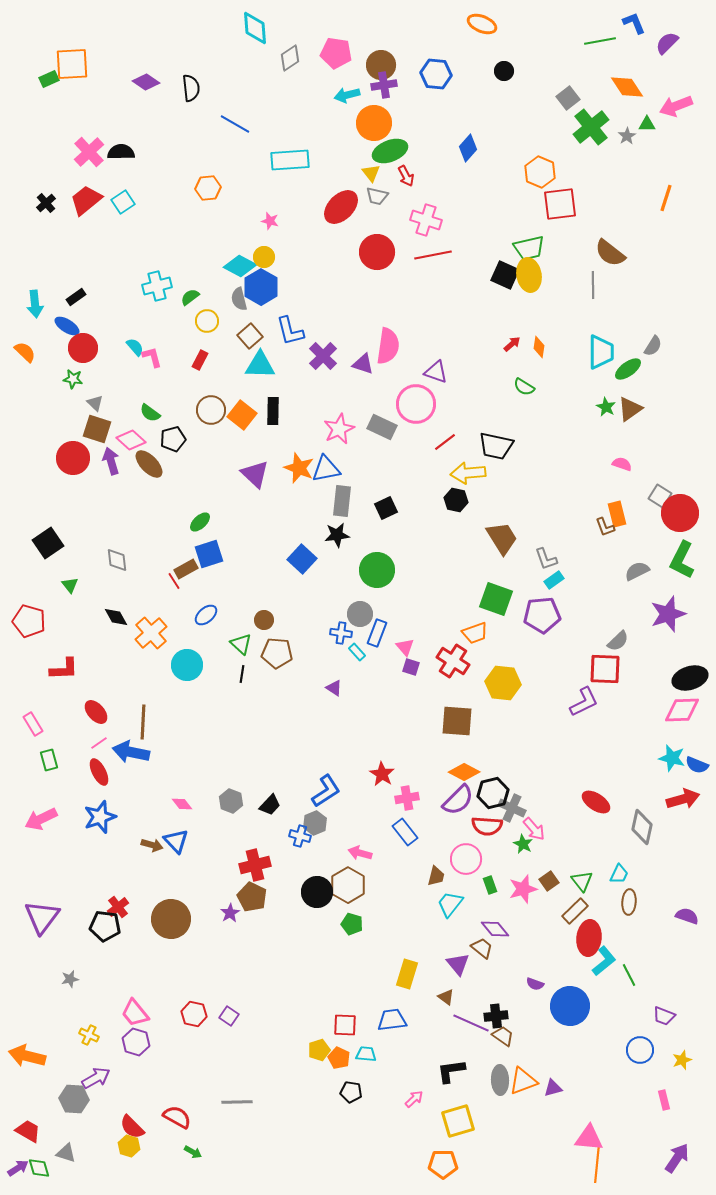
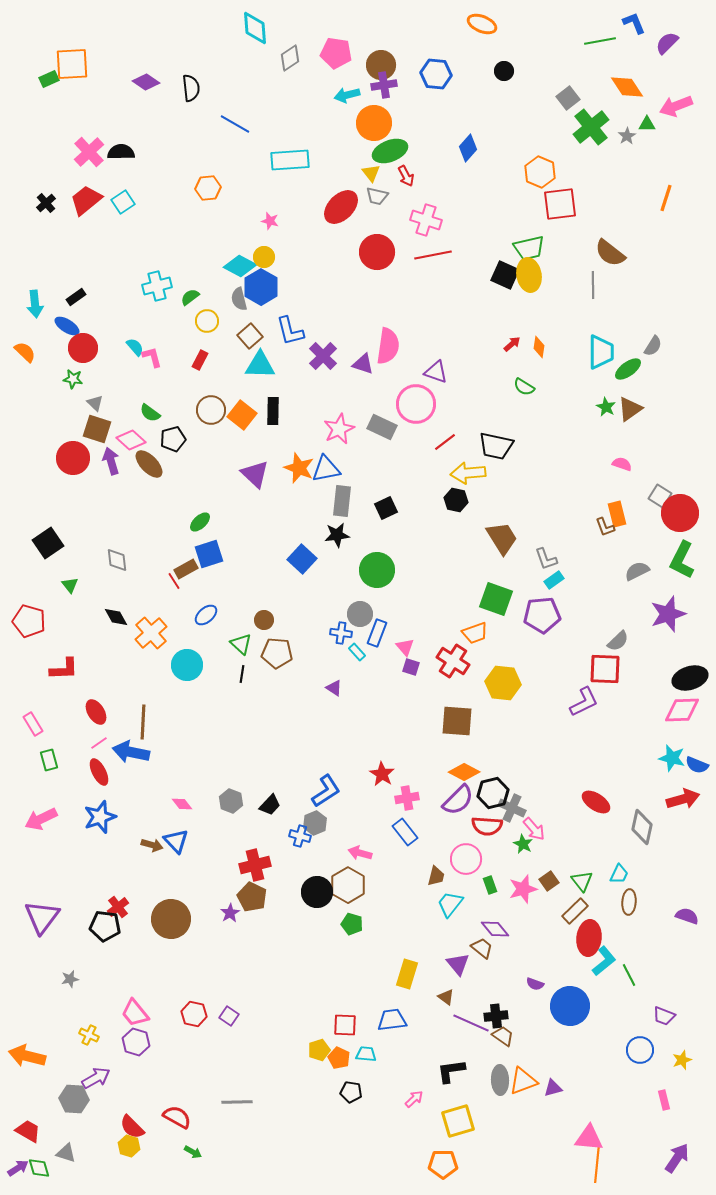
red ellipse at (96, 712): rotated 10 degrees clockwise
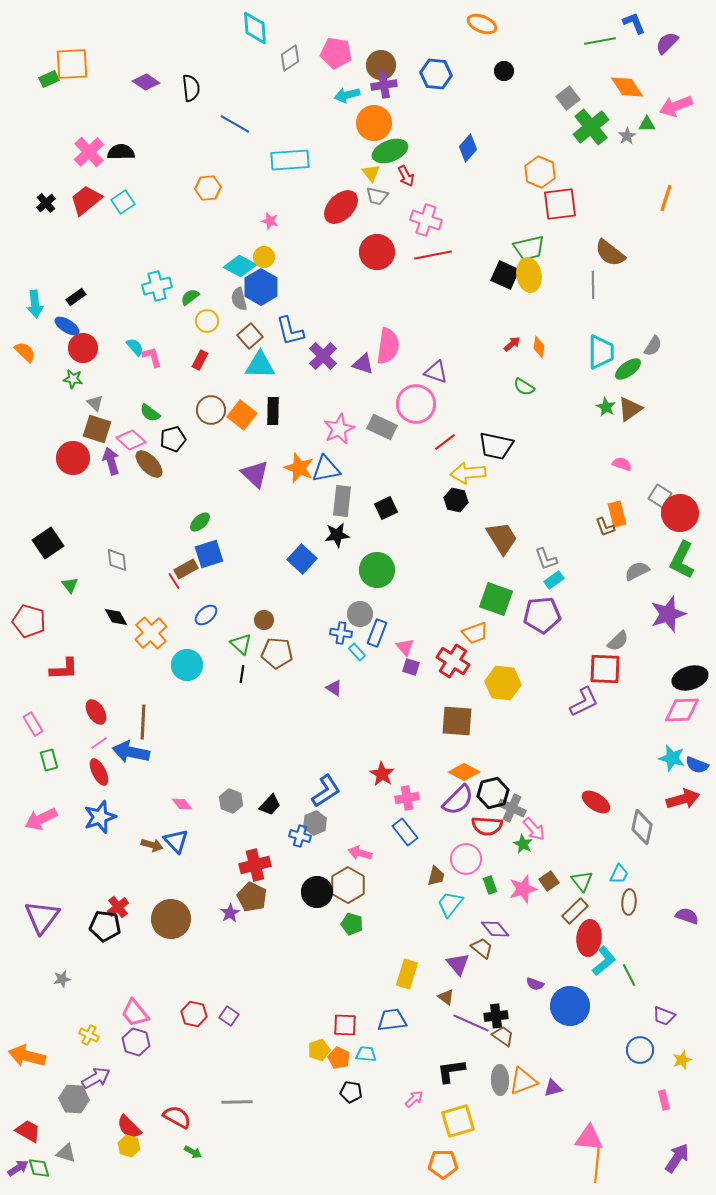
gray star at (70, 979): moved 8 px left
red semicircle at (132, 1127): moved 3 px left
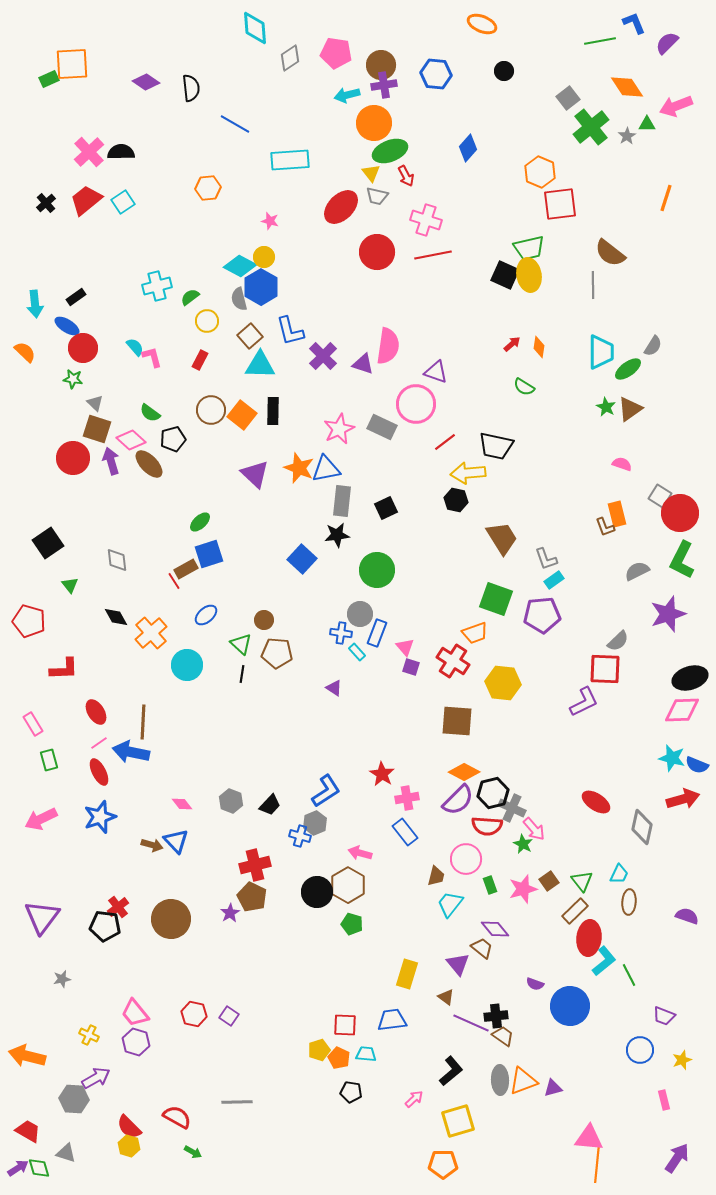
black L-shape at (451, 1071): rotated 148 degrees clockwise
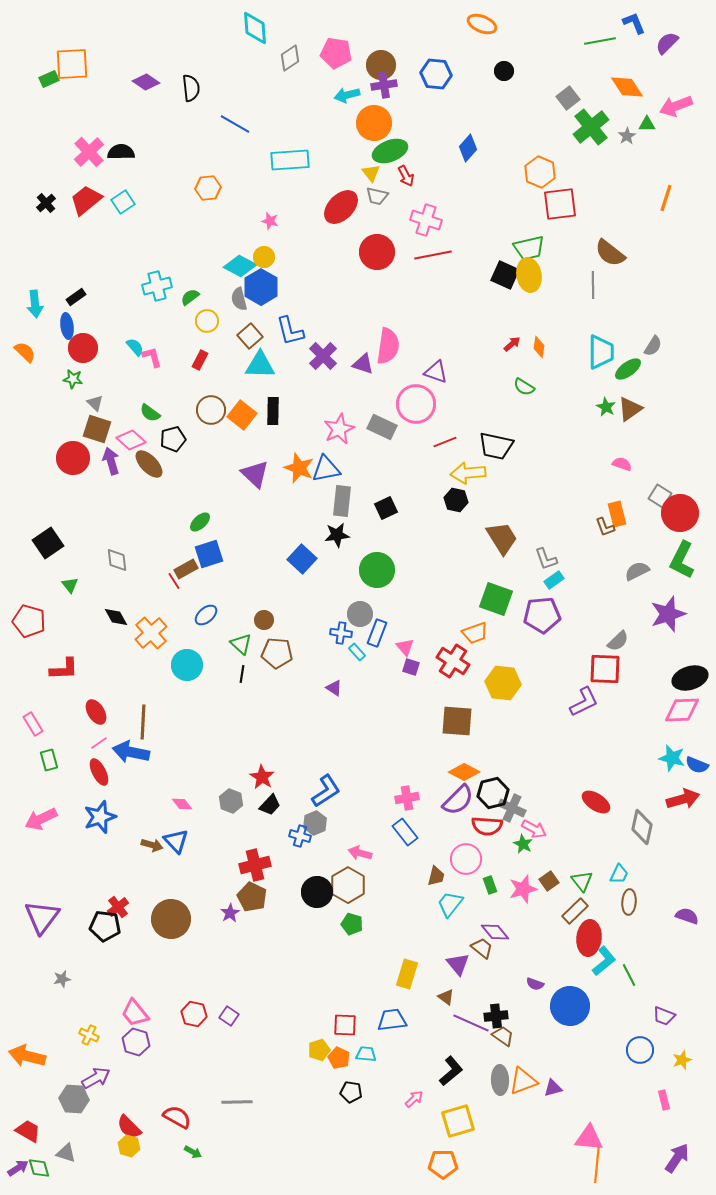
blue ellipse at (67, 326): rotated 50 degrees clockwise
red line at (445, 442): rotated 15 degrees clockwise
red star at (382, 774): moved 120 px left, 3 px down
pink arrow at (534, 829): rotated 20 degrees counterclockwise
purple diamond at (495, 929): moved 3 px down
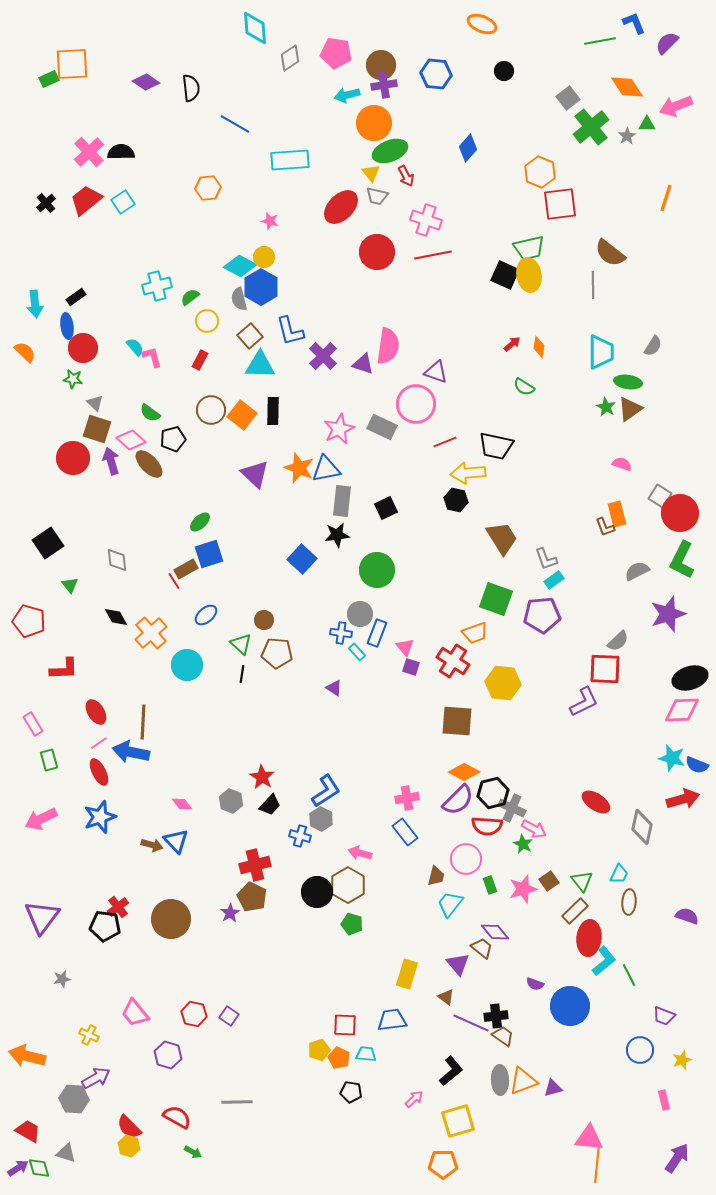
green ellipse at (628, 369): moved 13 px down; rotated 44 degrees clockwise
gray hexagon at (315, 823): moved 6 px right, 4 px up; rotated 10 degrees counterclockwise
purple hexagon at (136, 1042): moved 32 px right, 13 px down
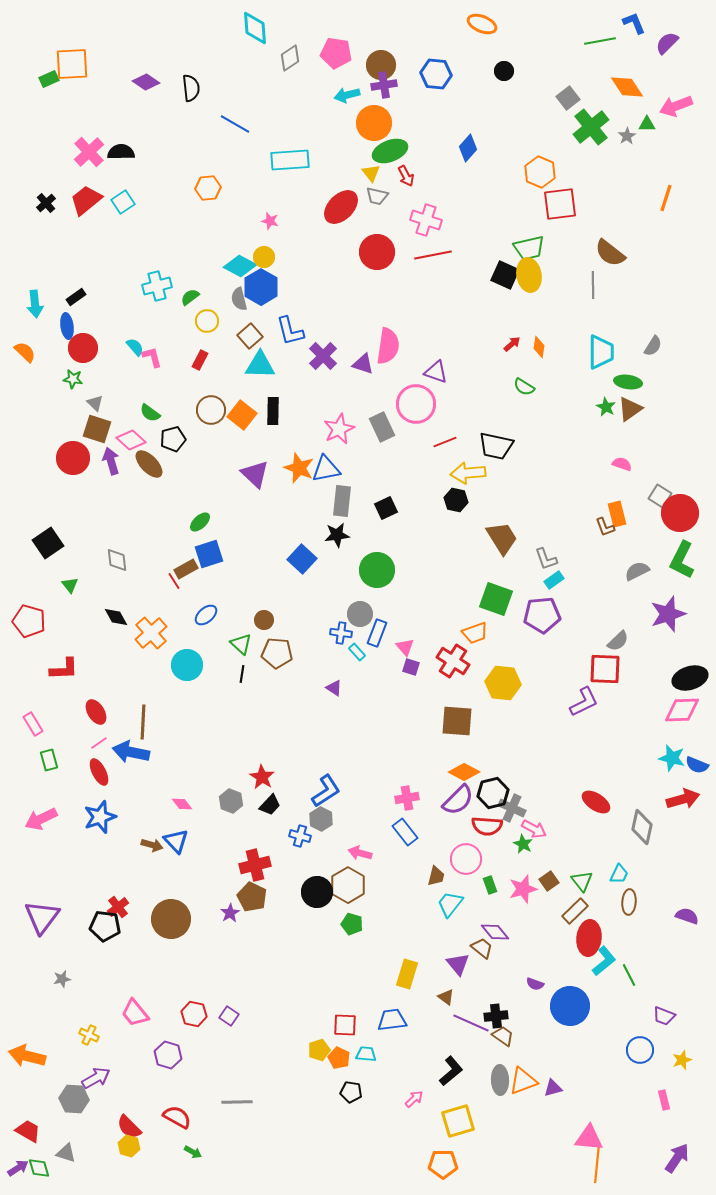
gray rectangle at (382, 427): rotated 40 degrees clockwise
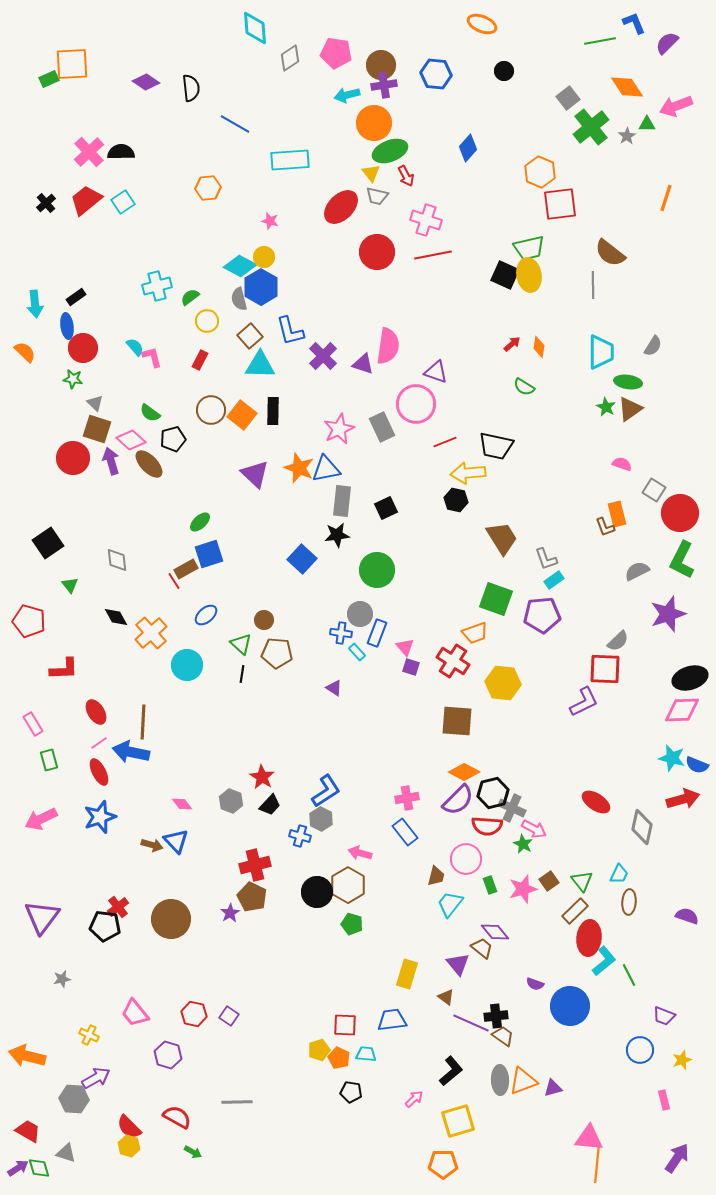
gray square at (660, 496): moved 6 px left, 6 px up
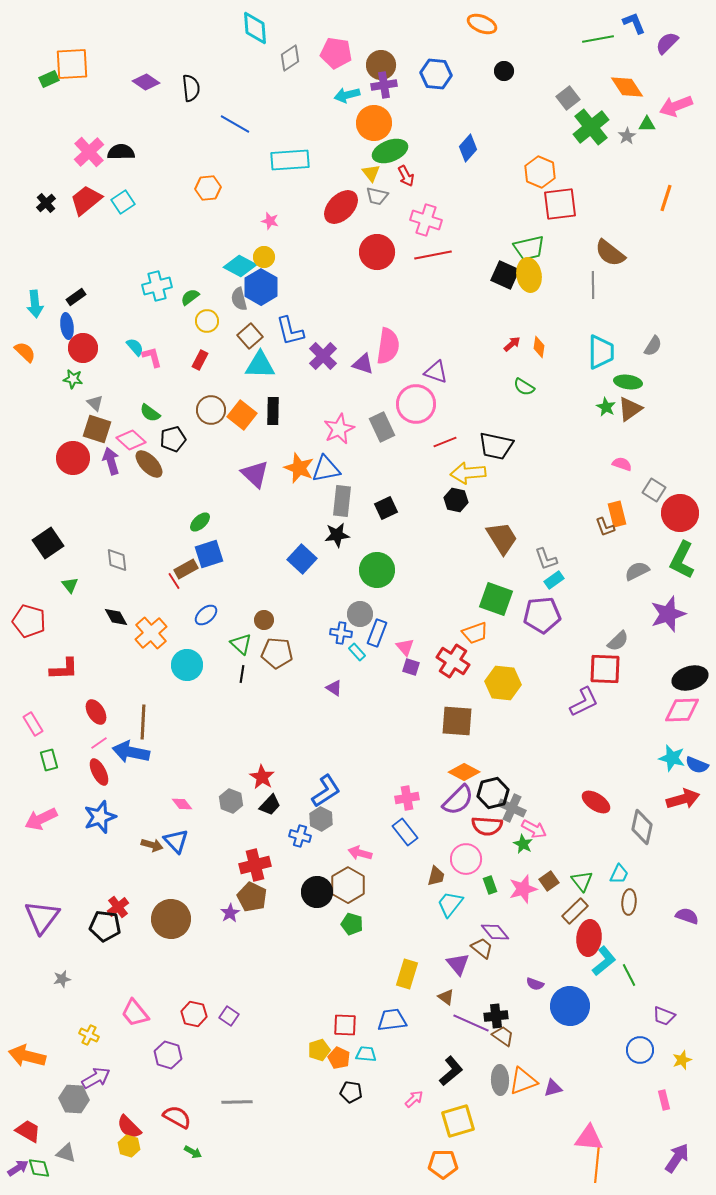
green line at (600, 41): moved 2 px left, 2 px up
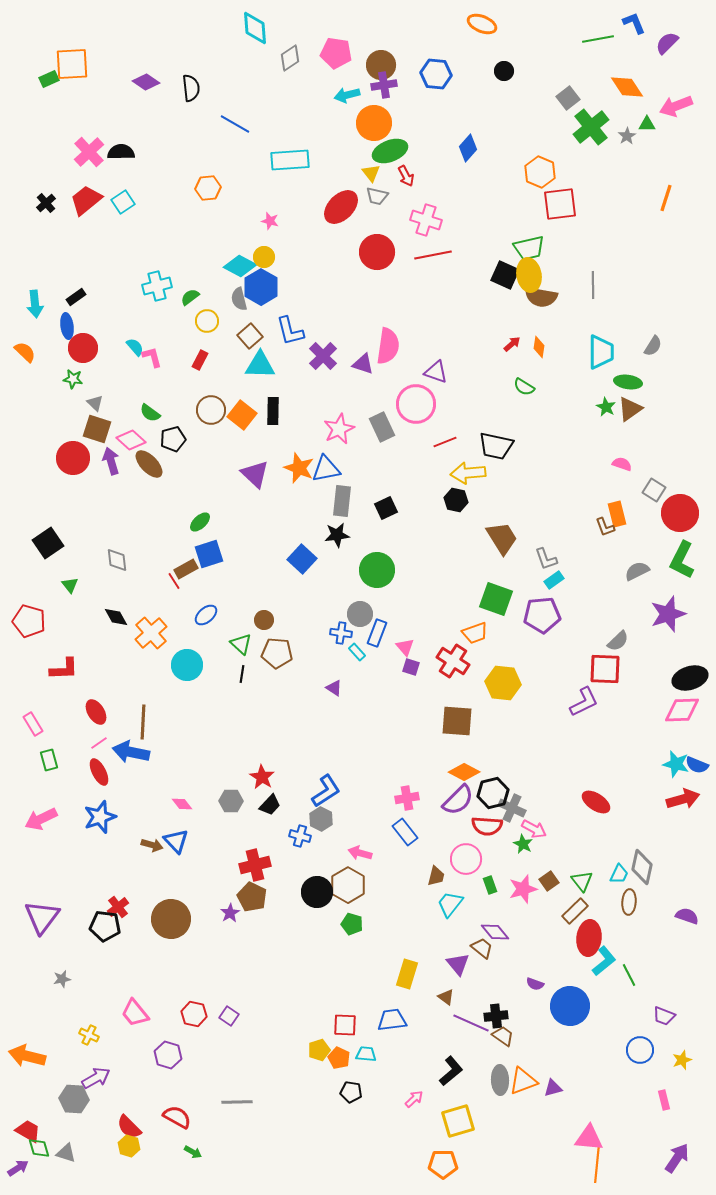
brown semicircle at (610, 253): moved 69 px left, 44 px down; rotated 28 degrees counterclockwise
cyan star at (672, 758): moved 4 px right, 6 px down
gray hexagon at (231, 801): rotated 20 degrees counterclockwise
gray diamond at (642, 827): moved 40 px down
green diamond at (39, 1168): moved 20 px up
